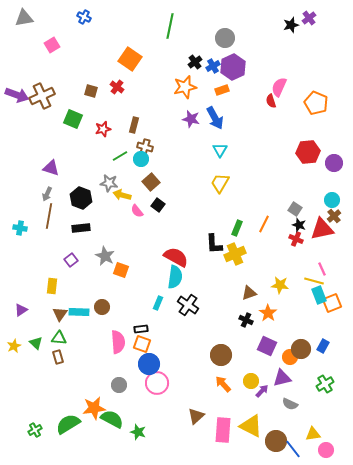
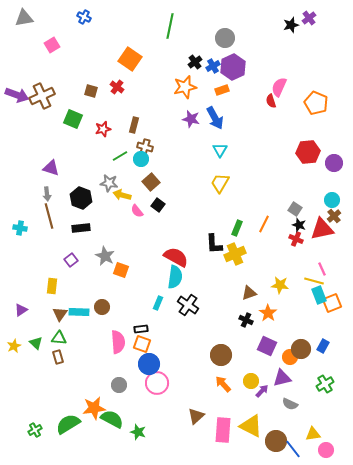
gray arrow at (47, 194): rotated 32 degrees counterclockwise
brown line at (49, 216): rotated 25 degrees counterclockwise
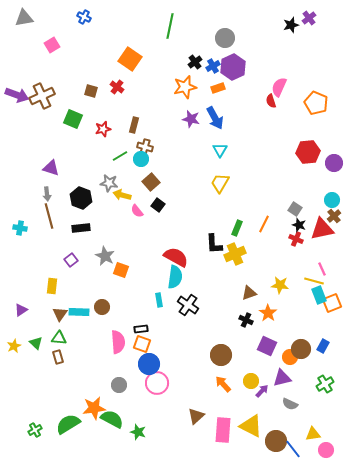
orange rectangle at (222, 90): moved 4 px left, 2 px up
cyan rectangle at (158, 303): moved 1 px right, 3 px up; rotated 32 degrees counterclockwise
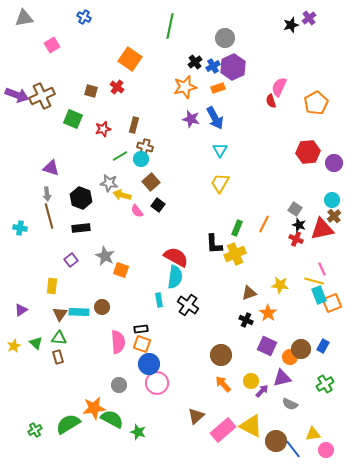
orange pentagon at (316, 103): rotated 20 degrees clockwise
pink rectangle at (223, 430): rotated 45 degrees clockwise
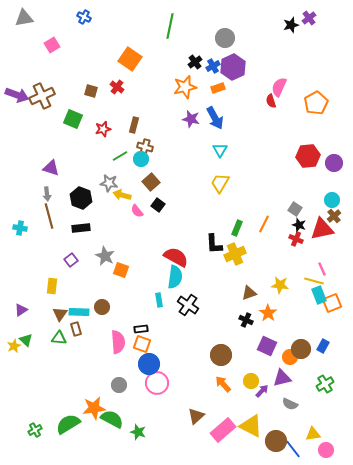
red hexagon at (308, 152): moved 4 px down
green triangle at (36, 343): moved 10 px left, 3 px up
brown rectangle at (58, 357): moved 18 px right, 28 px up
